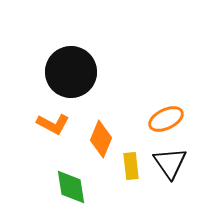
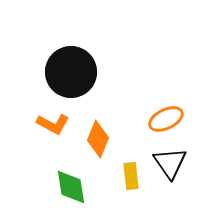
orange diamond: moved 3 px left
yellow rectangle: moved 10 px down
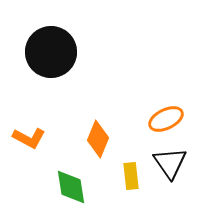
black circle: moved 20 px left, 20 px up
orange L-shape: moved 24 px left, 14 px down
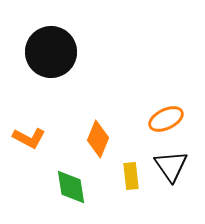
black triangle: moved 1 px right, 3 px down
